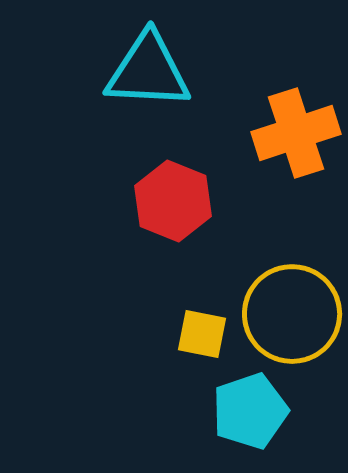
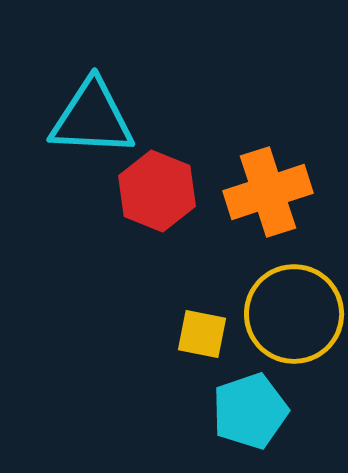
cyan triangle: moved 56 px left, 47 px down
orange cross: moved 28 px left, 59 px down
red hexagon: moved 16 px left, 10 px up
yellow circle: moved 2 px right
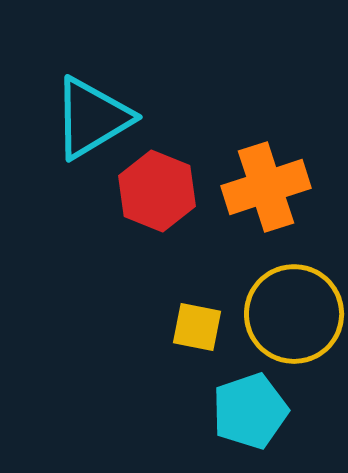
cyan triangle: rotated 34 degrees counterclockwise
orange cross: moved 2 px left, 5 px up
yellow square: moved 5 px left, 7 px up
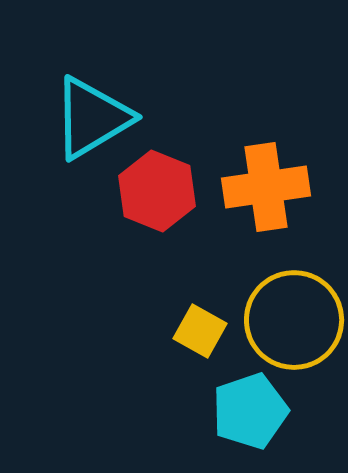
orange cross: rotated 10 degrees clockwise
yellow circle: moved 6 px down
yellow square: moved 3 px right, 4 px down; rotated 18 degrees clockwise
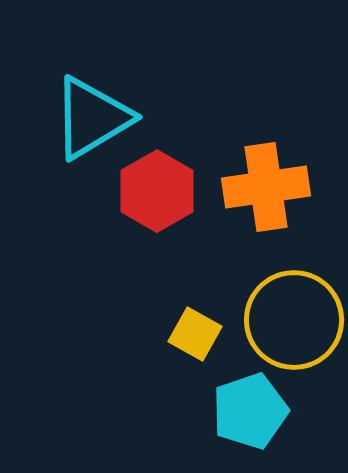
red hexagon: rotated 8 degrees clockwise
yellow square: moved 5 px left, 3 px down
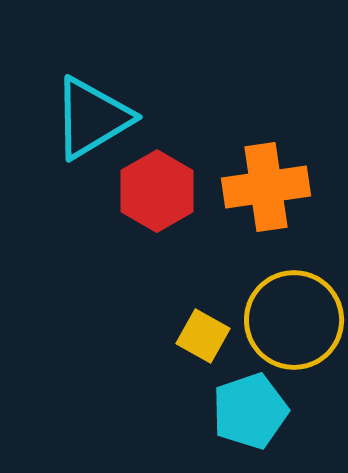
yellow square: moved 8 px right, 2 px down
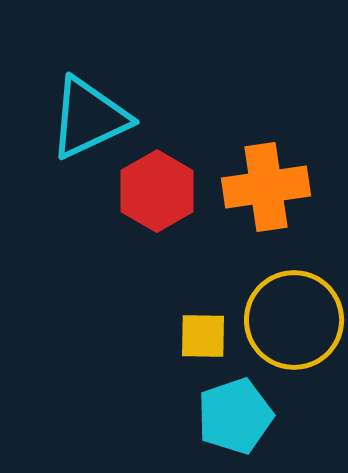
cyan triangle: moved 3 px left; rotated 6 degrees clockwise
yellow square: rotated 28 degrees counterclockwise
cyan pentagon: moved 15 px left, 5 px down
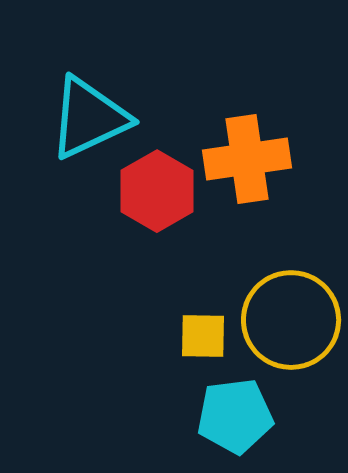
orange cross: moved 19 px left, 28 px up
yellow circle: moved 3 px left
cyan pentagon: rotated 12 degrees clockwise
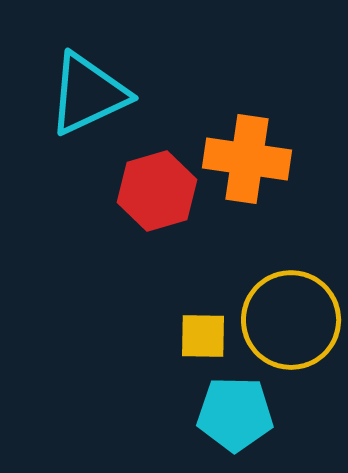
cyan triangle: moved 1 px left, 24 px up
orange cross: rotated 16 degrees clockwise
red hexagon: rotated 14 degrees clockwise
cyan pentagon: moved 2 px up; rotated 8 degrees clockwise
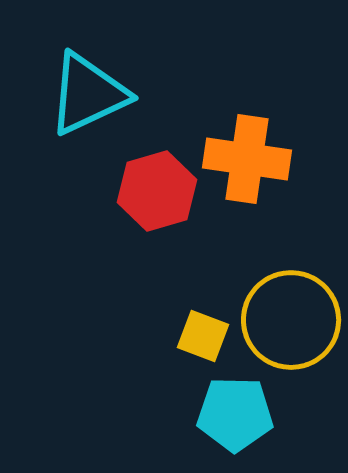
yellow square: rotated 20 degrees clockwise
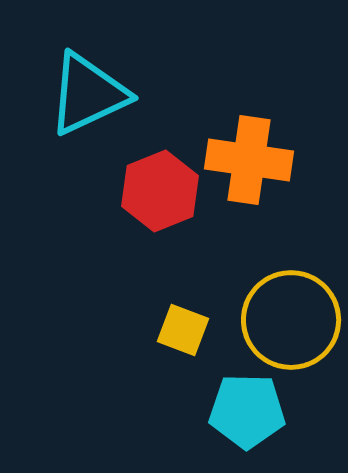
orange cross: moved 2 px right, 1 px down
red hexagon: moved 3 px right; rotated 6 degrees counterclockwise
yellow square: moved 20 px left, 6 px up
cyan pentagon: moved 12 px right, 3 px up
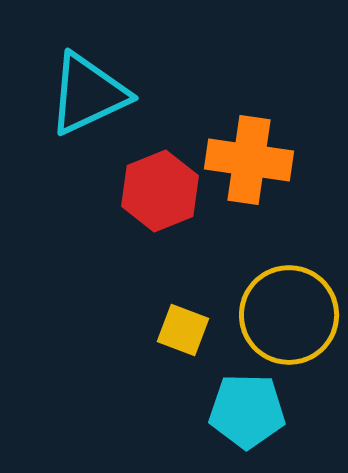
yellow circle: moved 2 px left, 5 px up
